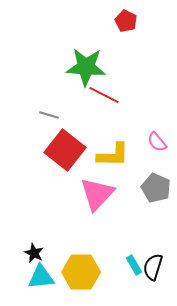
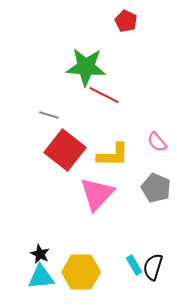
black star: moved 6 px right, 1 px down
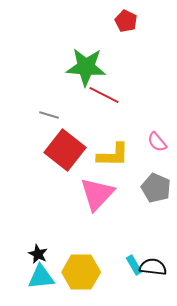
black star: moved 2 px left
black semicircle: rotated 80 degrees clockwise
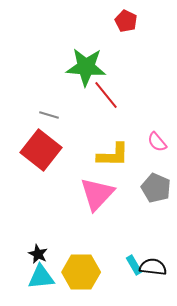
red line: moved 2 px right; rotated 24 degrees clockwise
red square: moved 24 px left
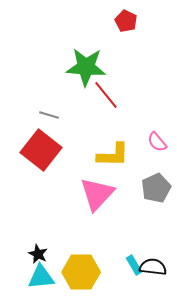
gray pentagon: rotated 24 degrees clockwise
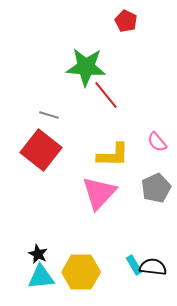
pink triangle: moved 2 px right, 1 px up
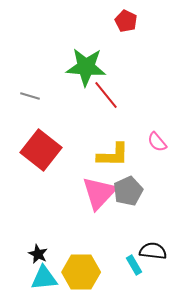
gray line: moved 19 px left, 19 px up
gray pentagon: moved 28 px left, 3 px down
black semicircle: moved 16 px up
cyan triangle: moved 3 px right, 1 px down
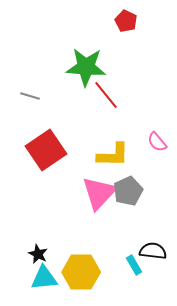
red square: moved 5 px right; rotated 18 degrees clockwise
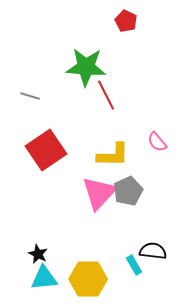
red line: rotated 12 degrees clockwise
yellow hexagon: moved 7 px right, 7 px down
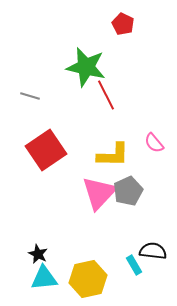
red pentagon: moved 3 px left, 3 px down
green star: rotated 9 degrees clockwise
pink semicircle: moved 3 px left, 1 px down
yellow hexagon: rotated 12 degrees counterclockwise
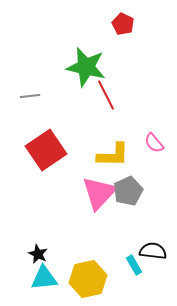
gray line: rotated 24 degrees counterclockwise
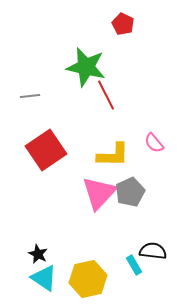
gray pentagon: moved 2 px right, 1 px down
cyan triangle: rotated 40 degrees clockwise
